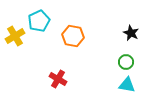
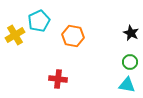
yellow cross: moved 1 px up
green circle: moved 4 px right
red cross: rotated 24 degrees counterclockwise
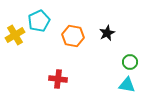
black star: moved 24 px left; rotated 21 degrees clockwise
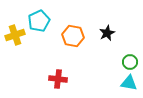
yellow cross: rotated 12 degrees clockwise
cyan triangle: moved 2 px right, 2 px up
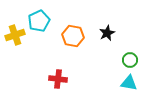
green circle: moved 2 px up
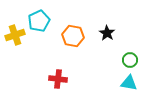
black star: rotated 14 degrees counterclockwise
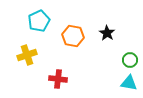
yellow cross: moved 12 px right, 20 px down
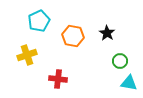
green circle: moved 10 px left, 1 px down
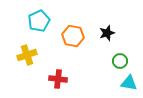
black star: rotated 21 degrees clockwise
